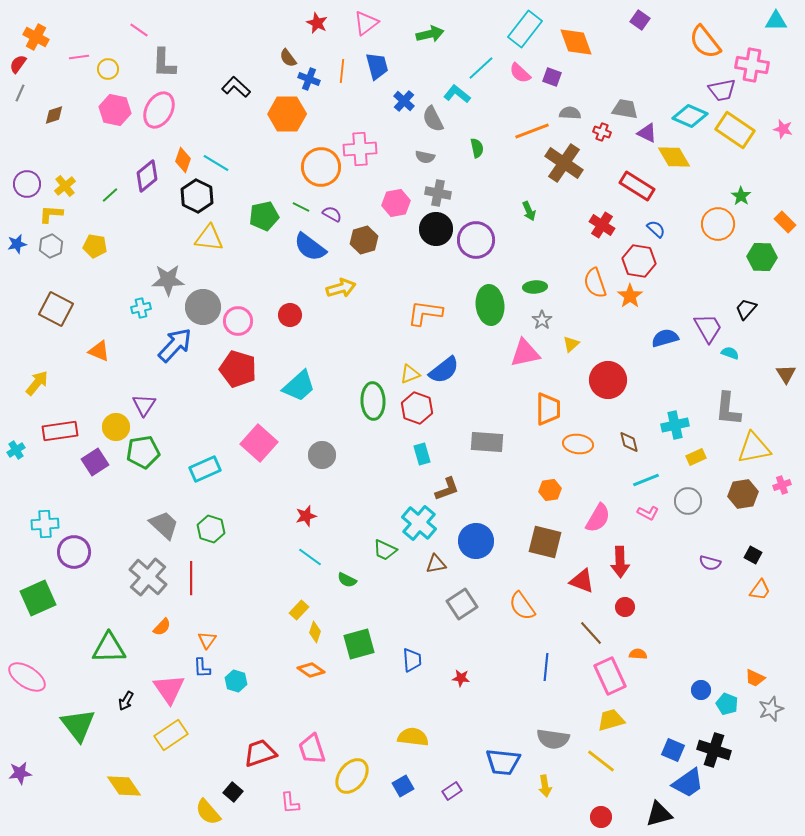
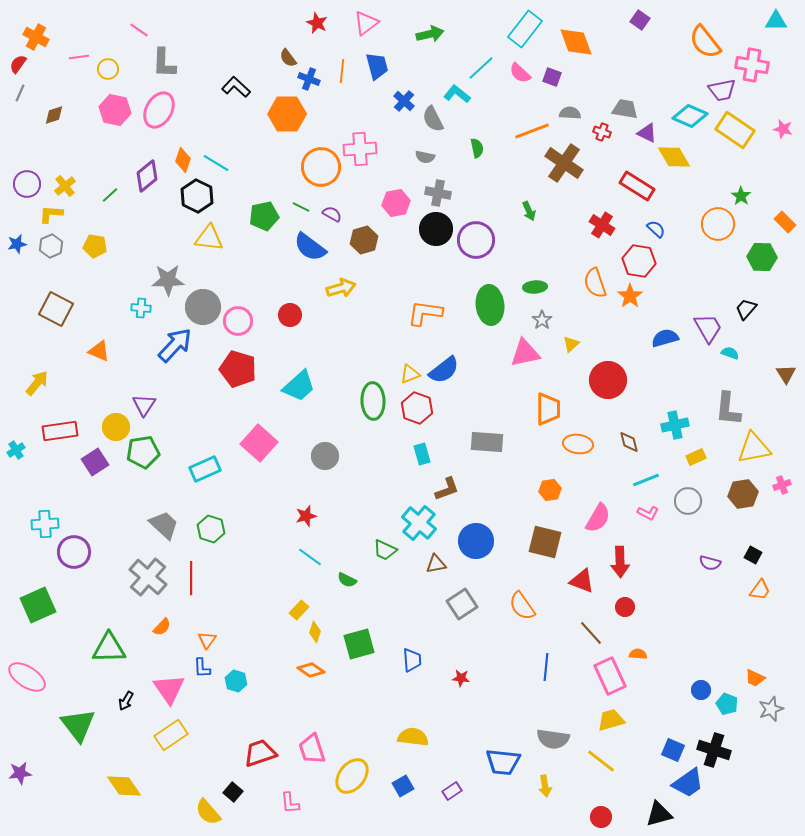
cyan cross at (141, 308): rotated 18 degrees clockwise
gray circle at (322, 455): moved 3 px right, 1 px down
green square at (38, 598): moved 7 px down
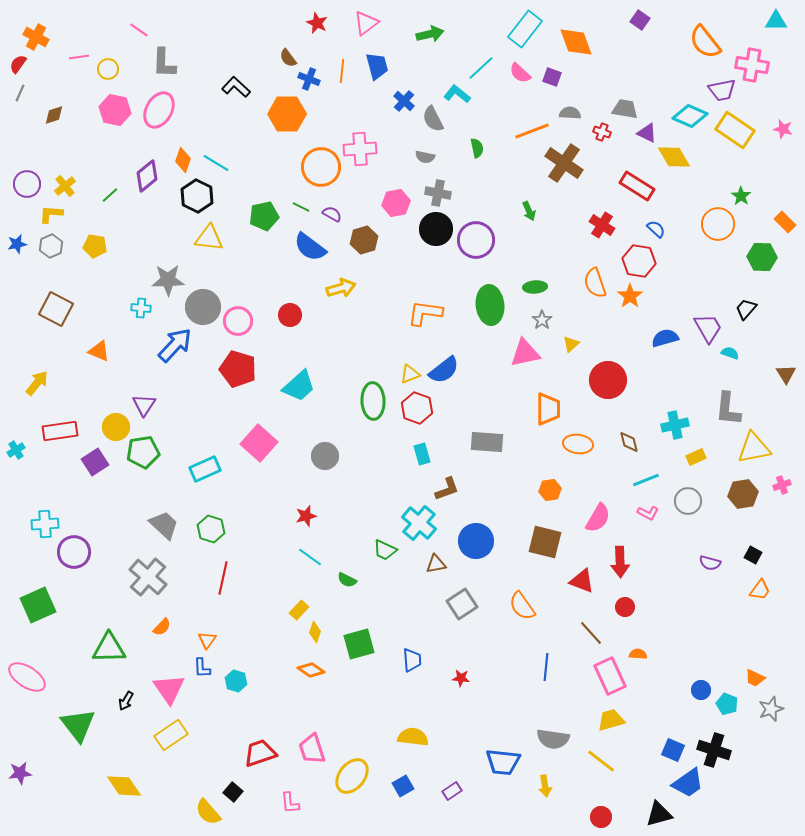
red line at (191, 578): moved 32 px right; rotated 12 degrees clockwise
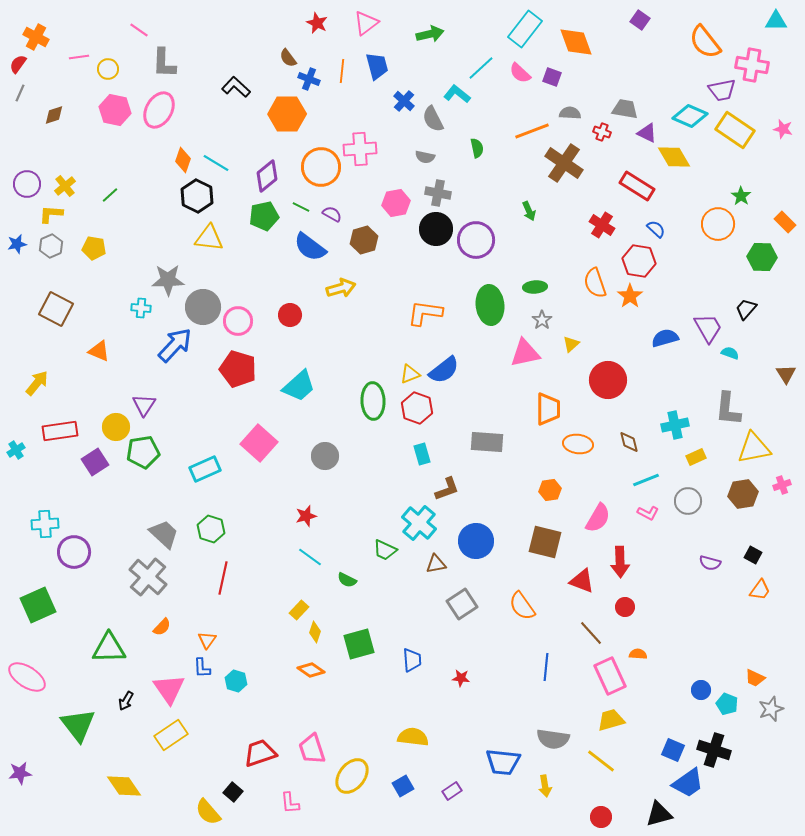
purple diamond at (147, 176): moved 120 px right
yellow pentagon at (95, 246): moved 1 px left, 2 px down
gray trapezoid at (164, 525): moved 9 px down
